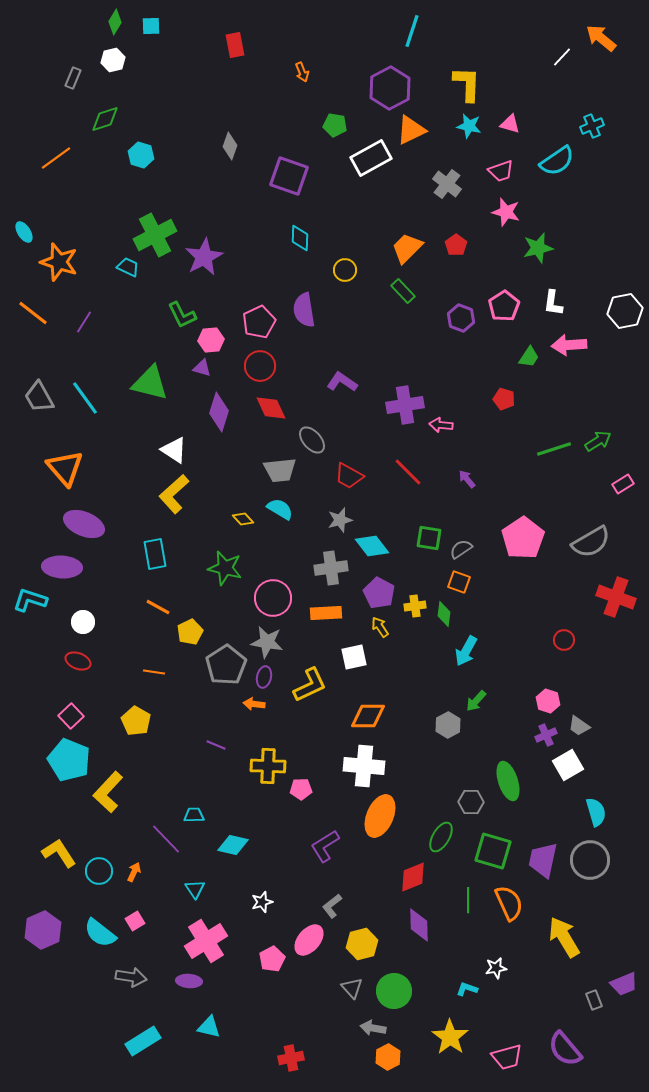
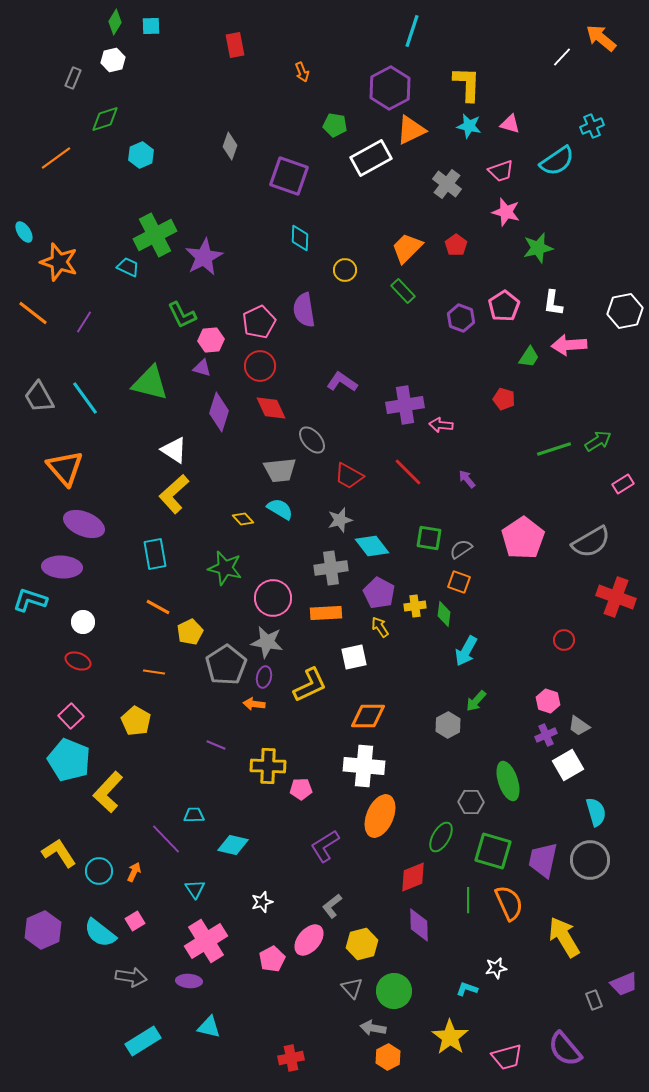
cyan hexagon at (141, 155): rotated 20 degrees clockwise
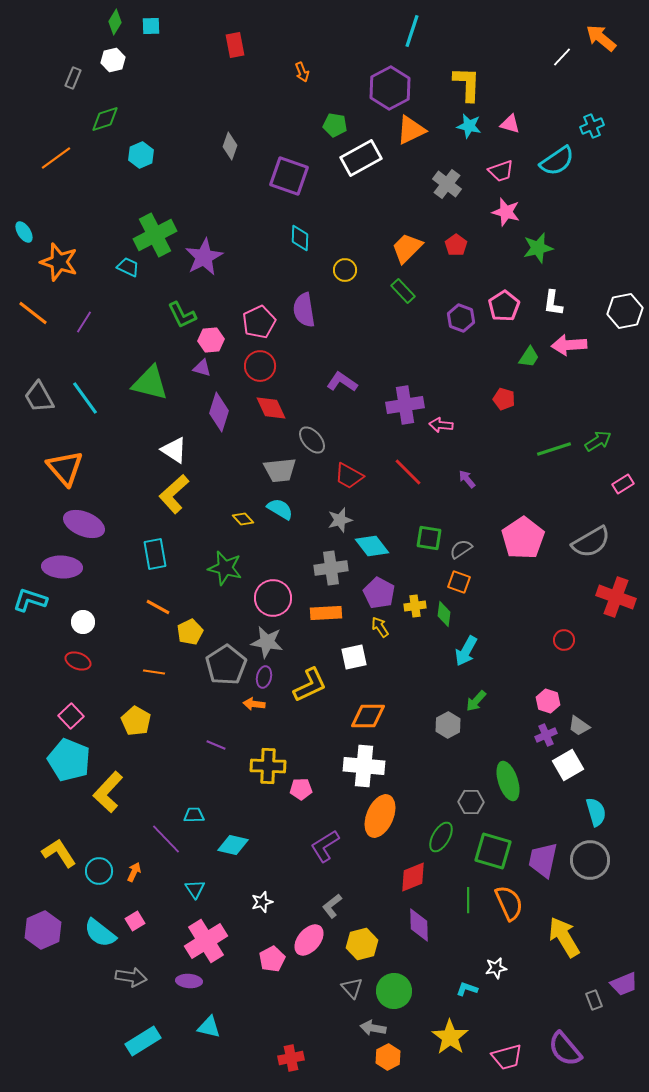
white rectangle at (371, 158): moved 10 px left
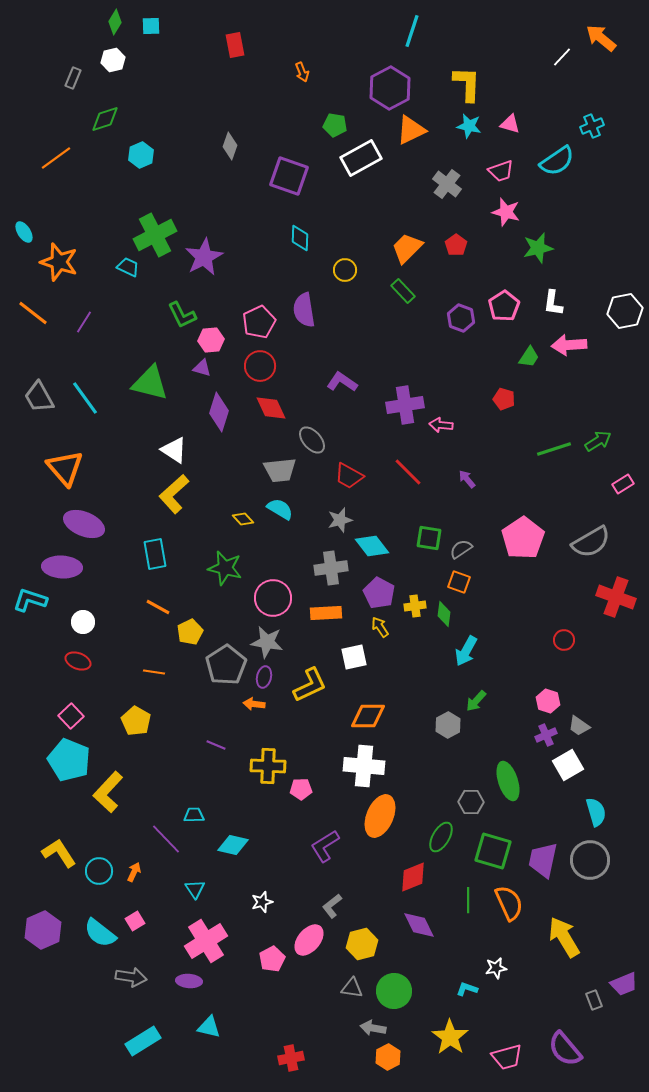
purple diamond at (419, 925): rotated 24 degrees counterclockwise
gray triangle at (352, 988): rotated 40 degrees counterclockwise
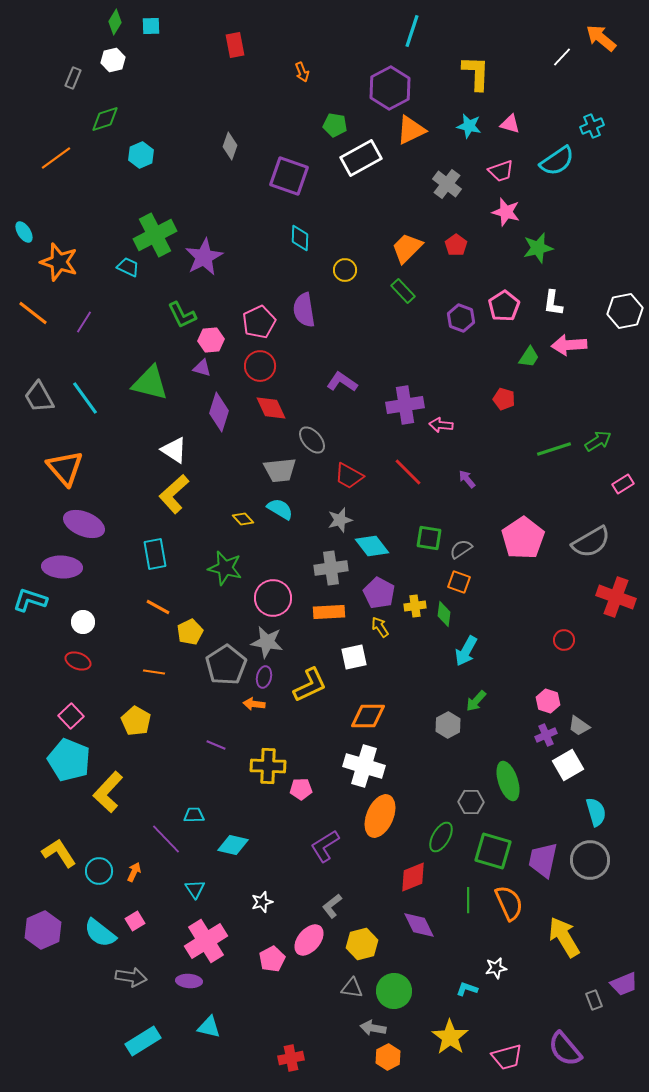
yellow L-shape at (467, 84): moved 9 px right, 11 px up
orange rectangle at (326, 613): moved 3 px right, 1 px up
white cross at (364, 766): rotated 12 degrees clockwise
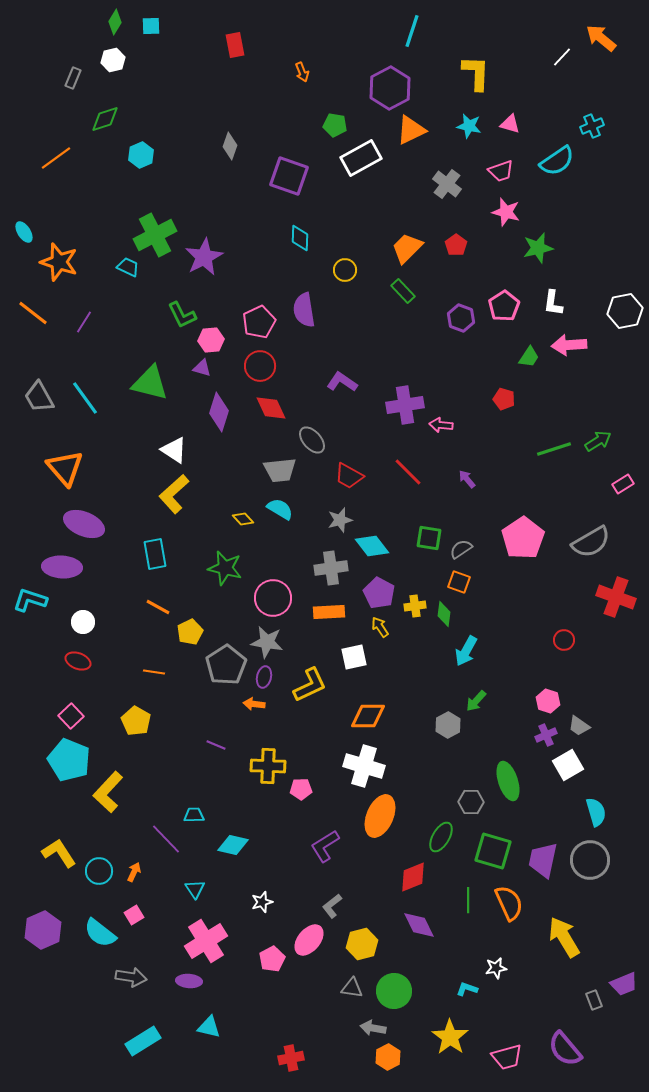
pink square at (135, 921): moved 1 px left, 6 px up
